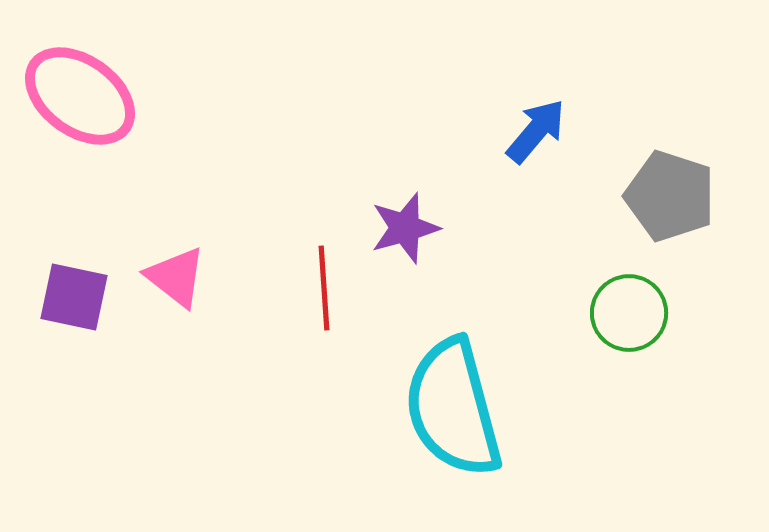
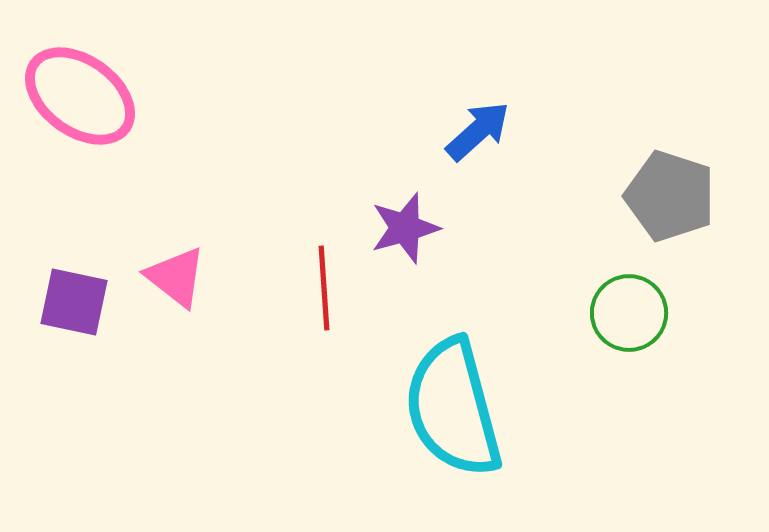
blue arrow: moved 58 px left; rotated 8 degrees clockwise
purple square: moved 5 px down
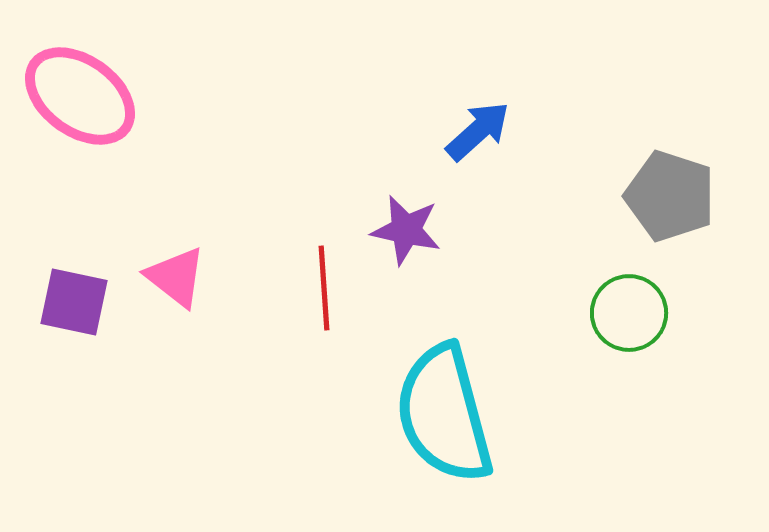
purple star: moved 1 px right, 2 px down; rotated 28 degrees clockwise
cyan semicircle: moved 9 px left, 6 px down
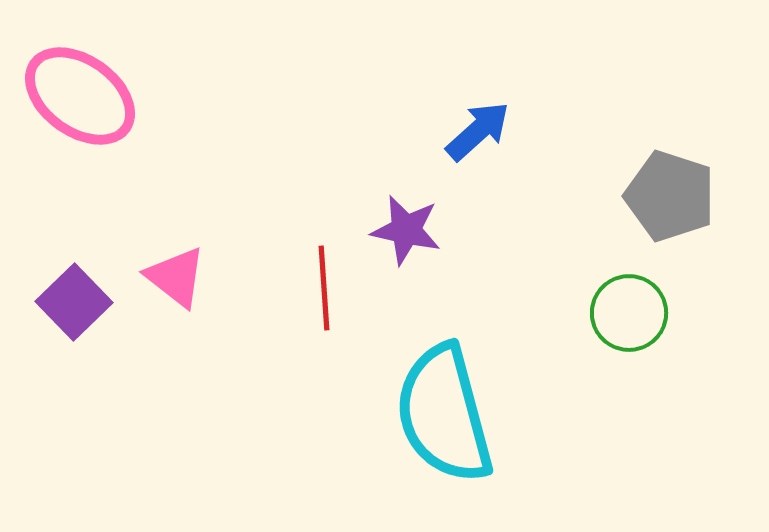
purple square: rotated 34 degrees clockwise
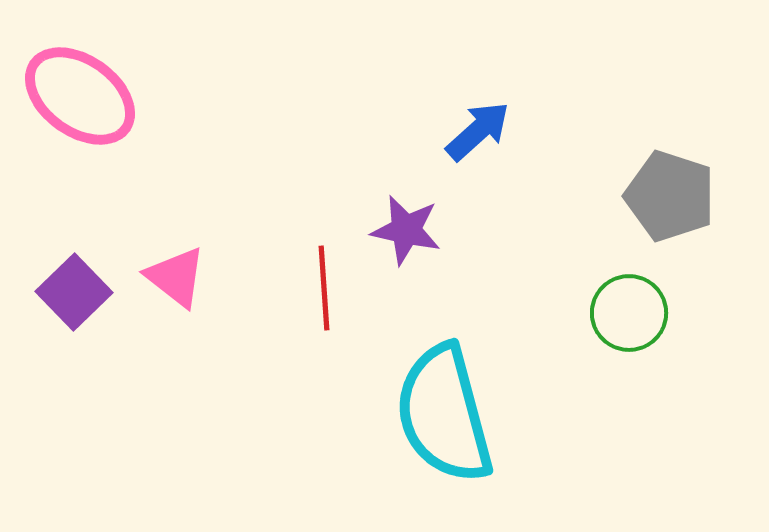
purple square: moved 10 px up
